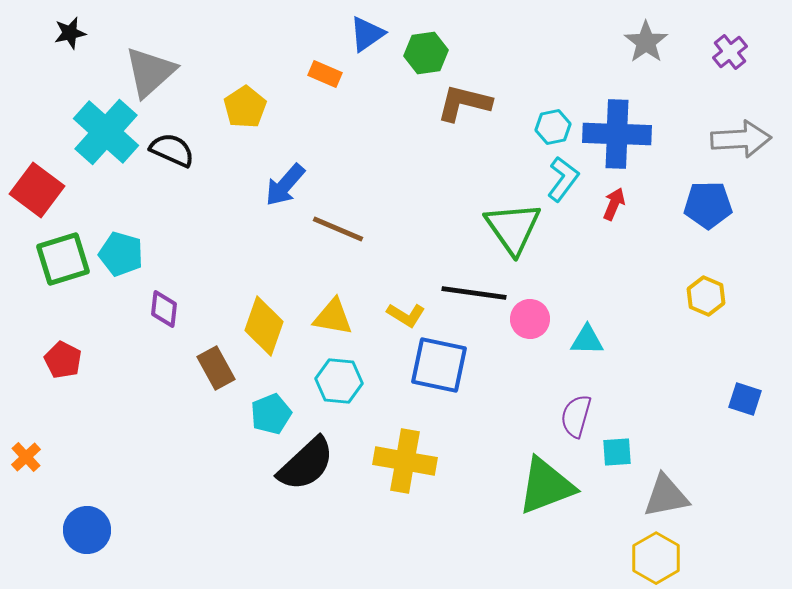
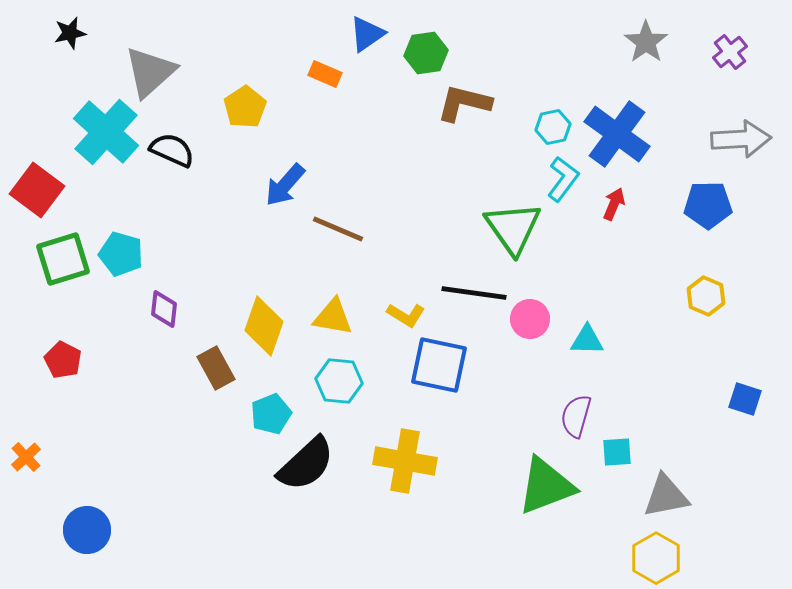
blue cross at (617, 134): rotated 34 degrees clockwise
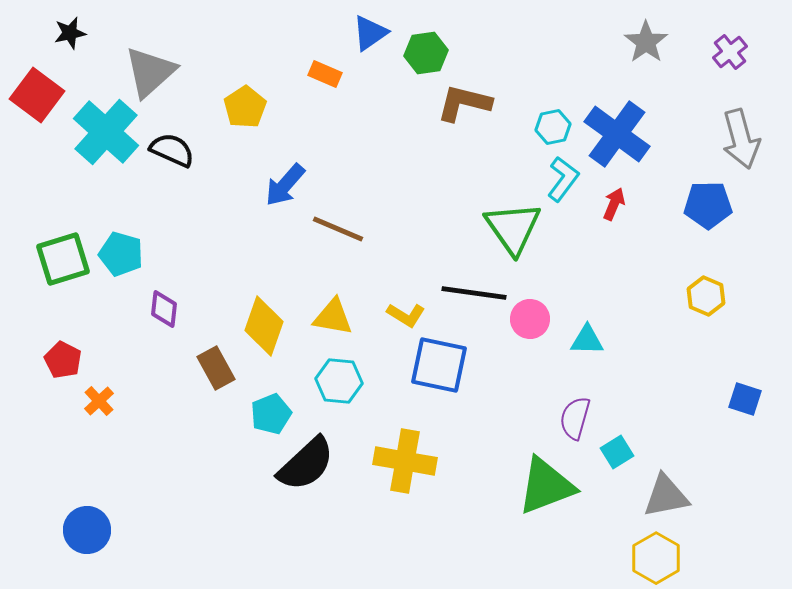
blue triangle at (367, 34): moved 3 px right, 1 px up
gray arrow at (741, 139): rotated 78 degrees clockwise
red square at (37, 190): moved 95 px up
purple semicircle at (576, 416): moved 1 px left, 2 px down
cyan square at (617, 452): rotated 28 degrees counterclockwise
orange cross at (26, 457): moved 73 px right, 56 px up
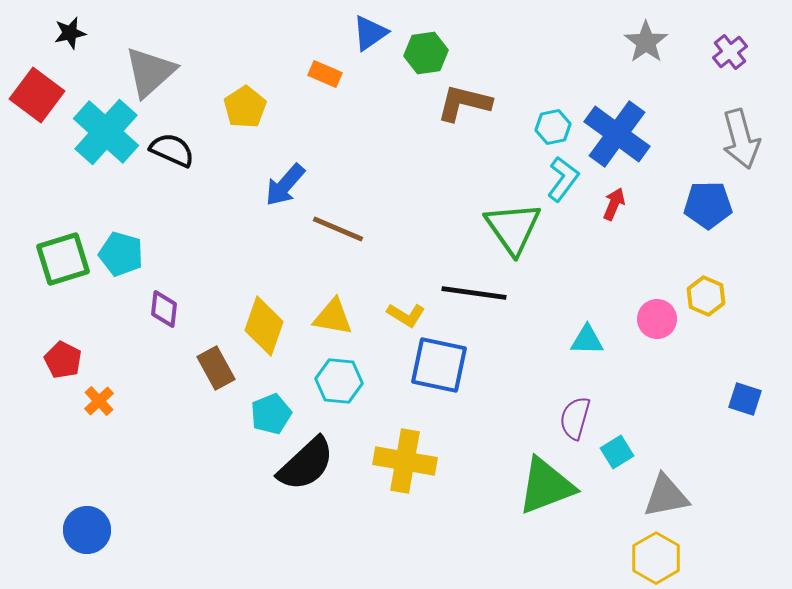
pink circle at (530, 319): moved 127 px right
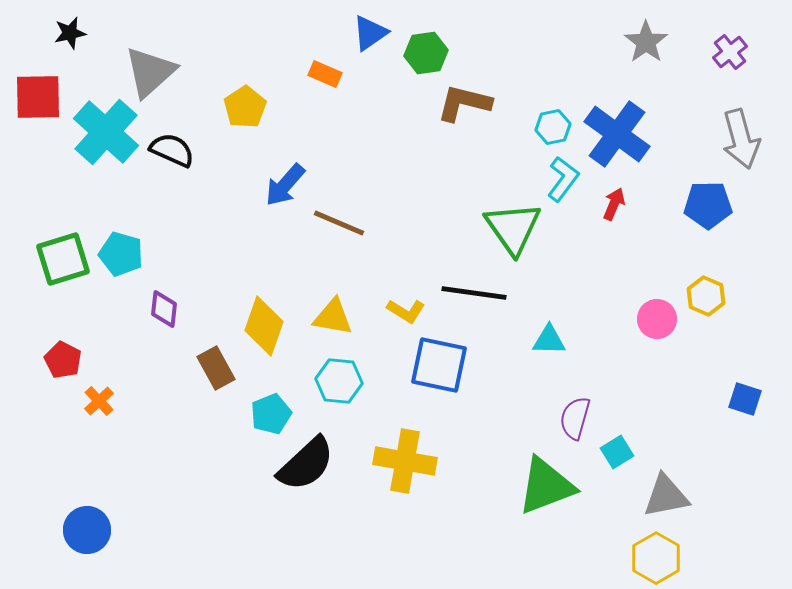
red square at (37, 95): moved 1 px right, 2 px down; rotated 38 degrees counterclockwise
brown line at (338, 229): moved 1 px right, 6 px up
yellow L-shape at (406, 315): moved 4 px up
cyan triangle at (587, 340): moved 38 px left
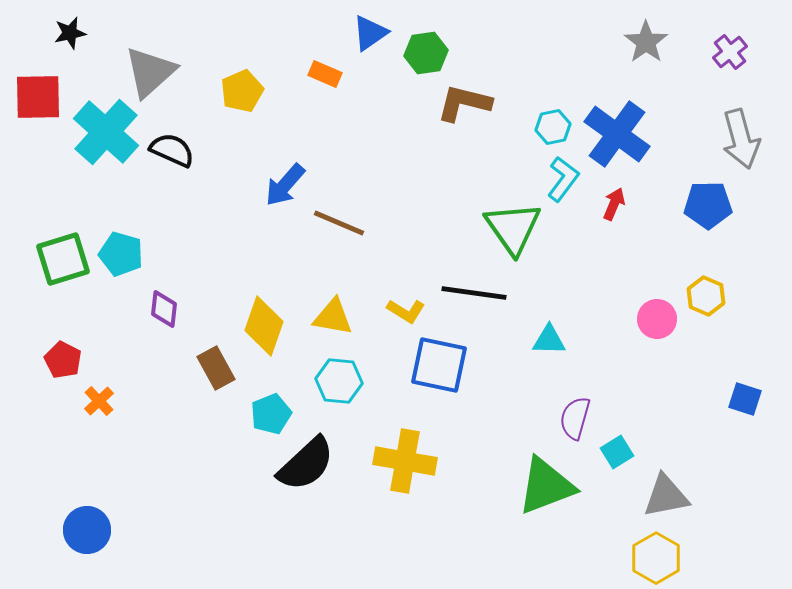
yellow pentagon at (245, 107): moved 3 px left, 16 px up; rotated 9 degrees clockwise
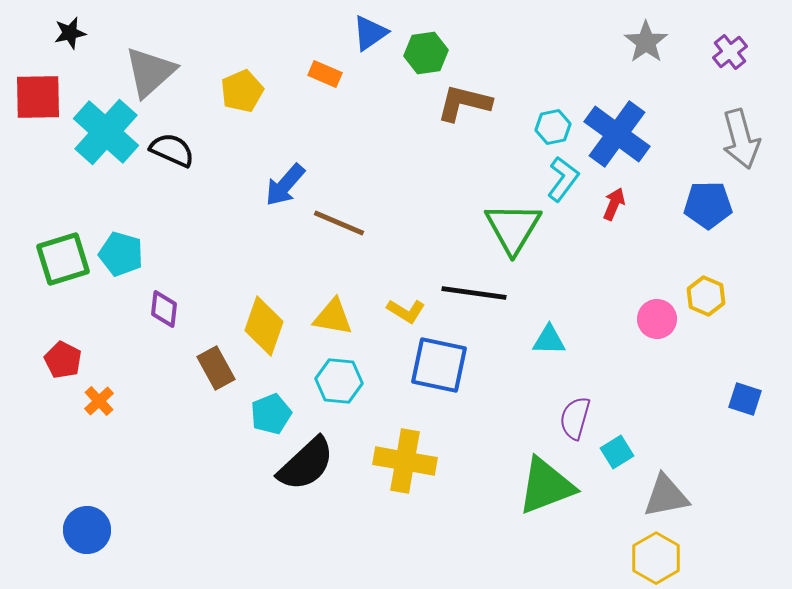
green triangle at (513, 228): rotated 6 degrees clockwise
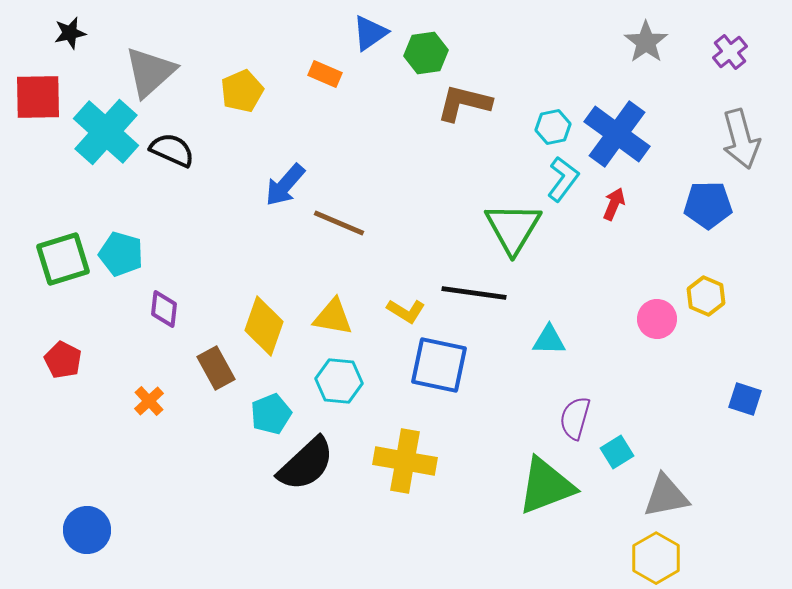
orange cross at (99, 401): moved 50 px right
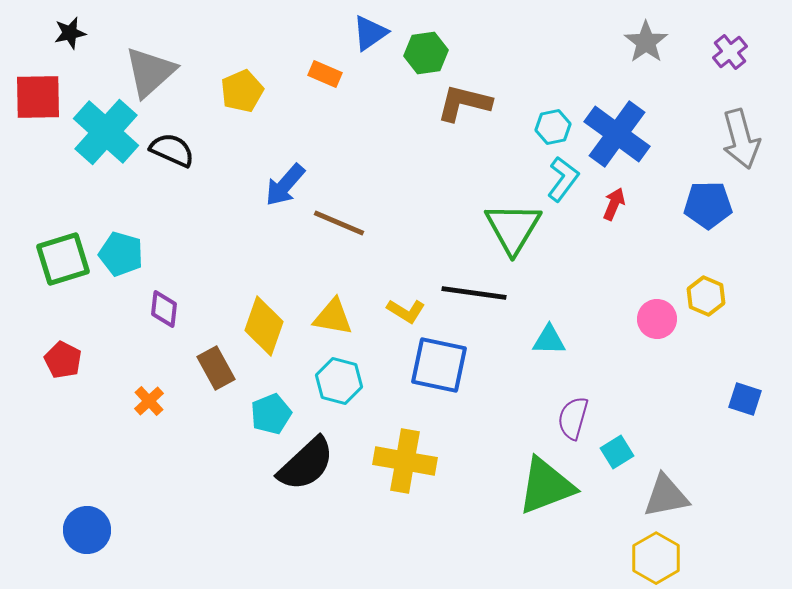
cyan hexagon at (339, 381): rotated 9 degrees clockwise
purple semicircle at (575, 418): moved 2 px left
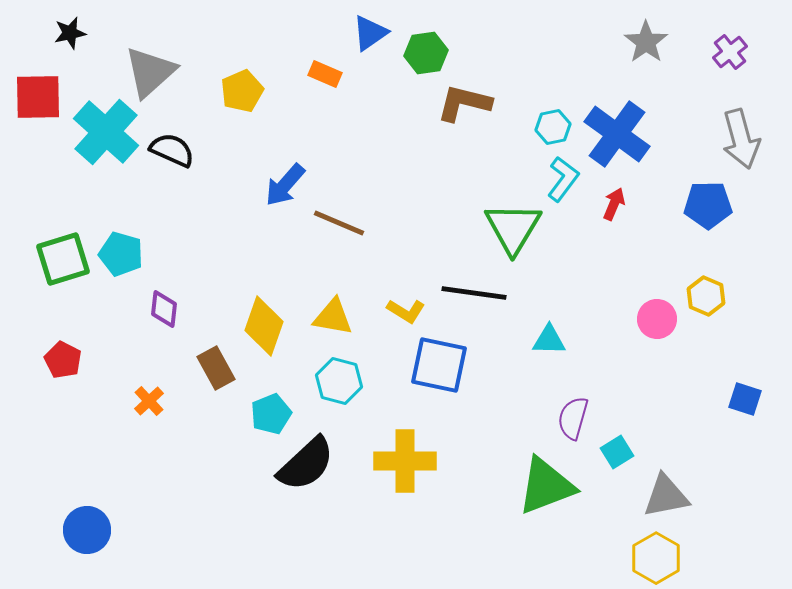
yellow cross at (405, 461): rotated 10 degrees counterclockwise
